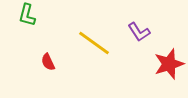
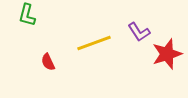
yellow line: rotated 56 degrees counterclockwise
red star: moved 2 px left, 10 px up
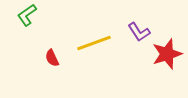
green L-shape: rotated 40 degrees clockwise
red semicircle: moved 4 px right, 4 px up
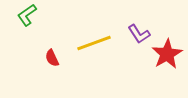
purple L-shape: moved 2 px down
red star: rotated 12 degrees counterclockwise
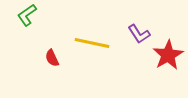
yellow line: moved 2 px left; rotated 32 degrees clockwise
red star: moved 1 px right, 1 px down
